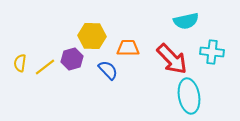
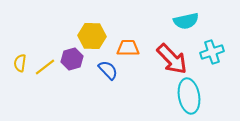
cyan cross: rotated 25 degrees counterclockwise
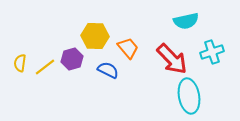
yellow hexagon: moved 3 px right
orange trapezoid: rotated 50 degrees clockwise
blue semicircle: rotated 20 degrees counterclockwise
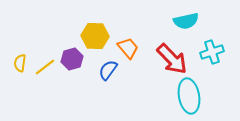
blue semicircle: rotated 80 degrees counterclockwise
